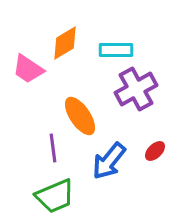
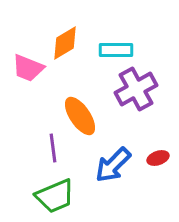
pink trapezoid: moved 1 px up; rotated 12 degrees counterclockwise
red ellipse: moved 3 px right, 7 px down; rotated 25 degrees clockwise
blue arrow: moved 4 px right, 4 px down; rotated 6 degrees clockwise
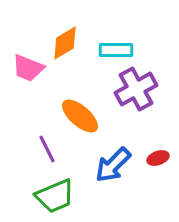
orange ellipse: rotated 15 degrees counterclockwise
purple line: moved 6 px left, 1 px down; rotated 20 degrees counterclockwise
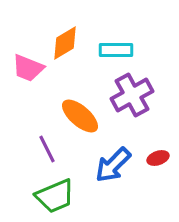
purple cross: moved 4 px left, 6 px down
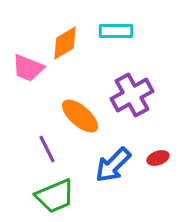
cyan rectangle: moved 19 px up
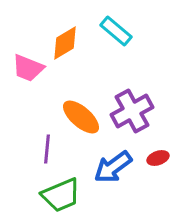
cyan rectangle: rotated 40 degrees clockwise
purple cross: moved 16 px down
orange ellipse: moved 1 px right, 1 px down
purple line: rotated 32 degrees clockwise
blue arrow: moved 2 px down; rotated 9 degrees clockwise
green trapezoid: moved 6 px right, 1 px up
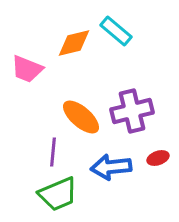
orange diamond: moved 9 px right; rotated 18 degrees clockwise
pink trapezoid: moved 1 px left, 1 px down
purple cross: rotated 15 degrees clockwise
purple line: moved 6 px right, 3 px down
blue arrow: moved 2 px left; rotated 30 degrees clockwise
green trapezoid: moved 3 px left, 1 px up
